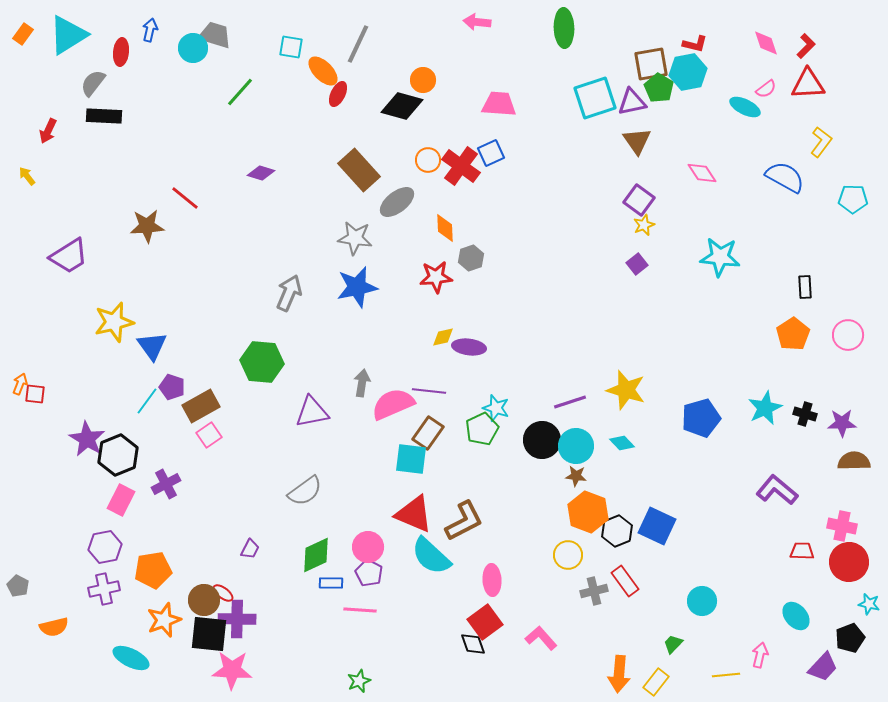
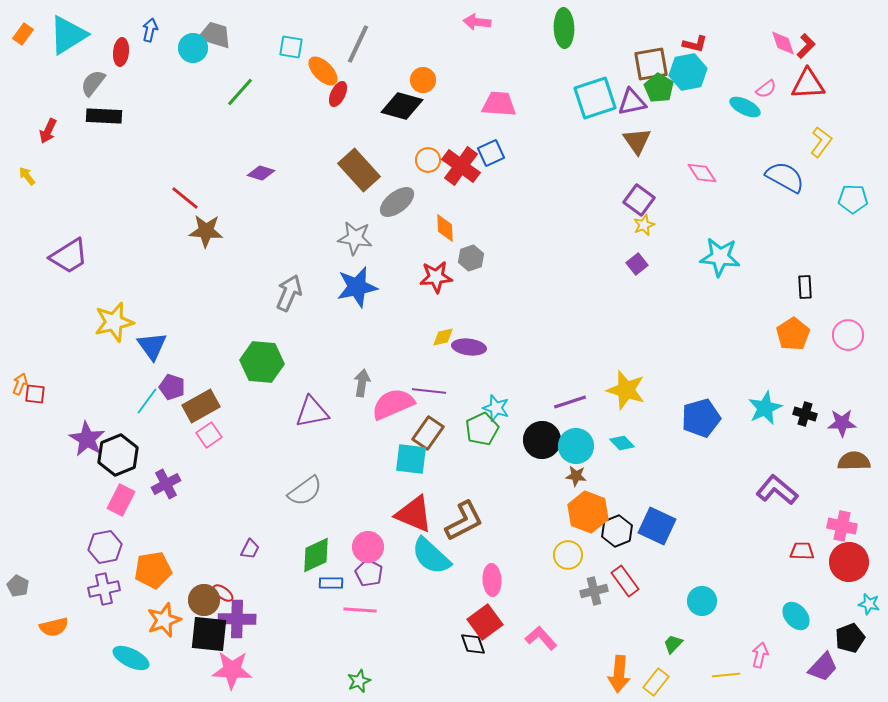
pink diamond at (766, 43): moved 17 px right
brown star at (147, 226): moved 59 px right, 5 px down; rotated 8 degrees clockwise
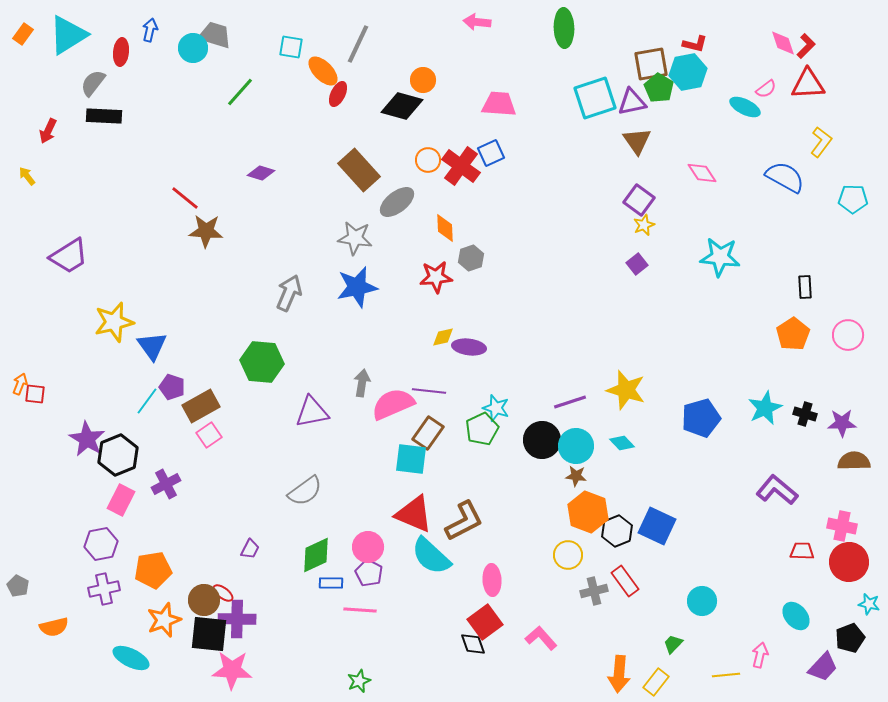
purple hexagon at (105, 547): moved 4 px left, 3 px up
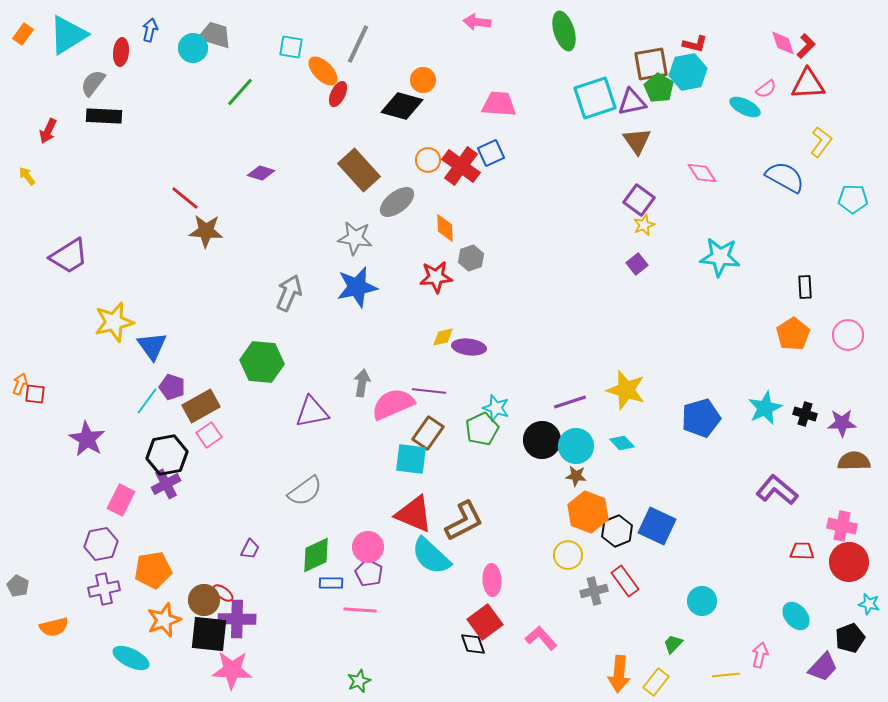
green ellipse at (564, 28): moved 3 px down; rotated 15 degrees counterclockwise
black hexagon at (118, 455): moved 49 px right; rotated 12 degrees clockwise
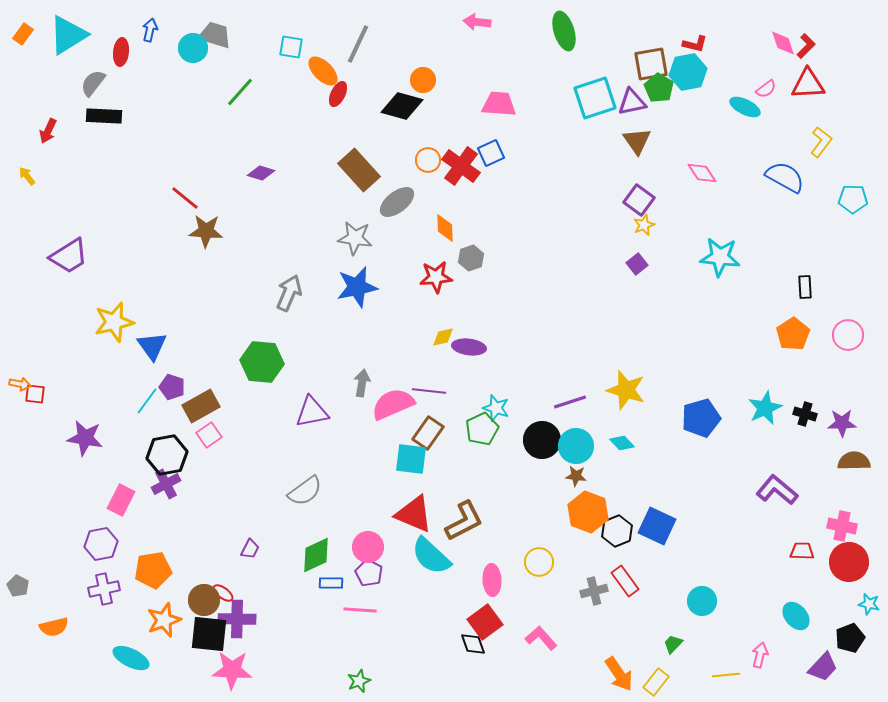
orange arrow at (20, 384): rotated 80 degrees clockwise
purple star at (87, 439): moved 2 px left, 1 px up; rotated 21 degrees counterclockwise
yellow circle at (568, 555): moved 29 px left, 7 px down
orange arrow at (619, 674): rotated 39 degrees counterclockwise
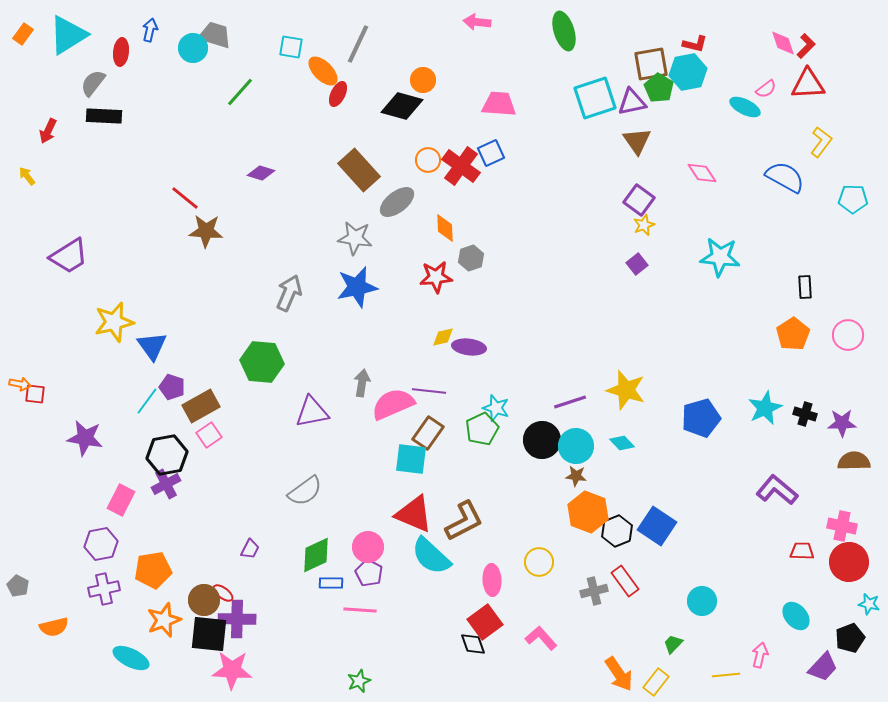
blue square at (657, 526): rotated 9 degrees clockwise
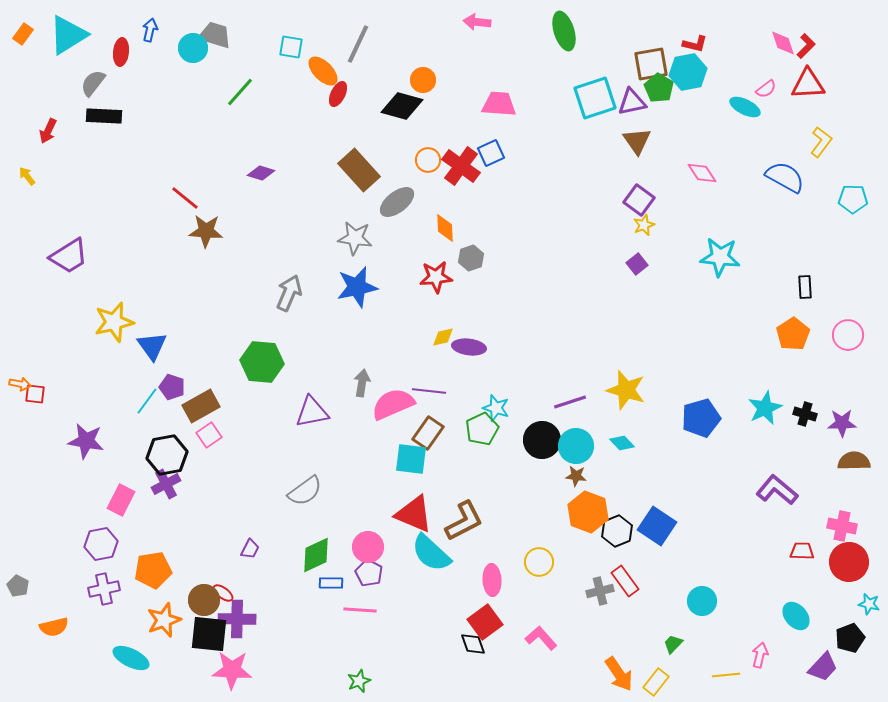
purple star at (85, 438): moved 1 px right, 3 px down
cyan semicircle at (431, 556): moved 3 px up
gray cross at (594, 591): moved 6 px right
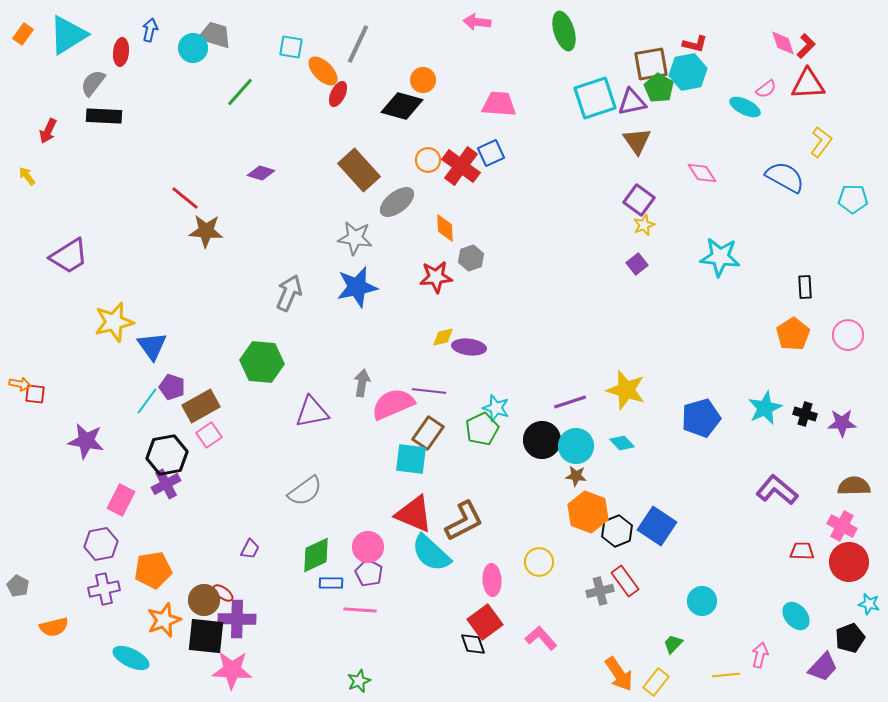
brown semicircle at (854, 461): moved 25 px down
pink cross at (842, 526): rotated 16 degrees clockwise
black square at (209, 634): moved 3 px left, 2 px down
